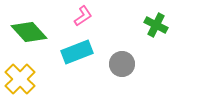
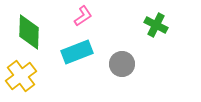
green diamond: rotated 45 degrees clockwise
yellow cross: moved 1 px right, 3 px up; rotated 8 degrees clockwise
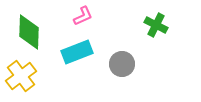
pink L-shape: rotated 10 degrees clockwise
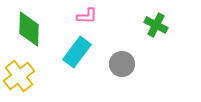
pink L-shape: moved 4 px right; rotated 25 degrees clockwise
green diamond: moved 3 px up
cyan rectangle: rotated 32 degrees counterclockwise
yellow cross: moved 2 px left
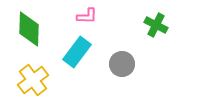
yellow cross: moved 14 px right, 4 px down
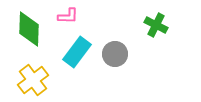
pink L-shape: moved 19 px left
gray circle: moved 7 px left, 10 px up
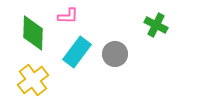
green diamond: moved 4 px right, 4 px down
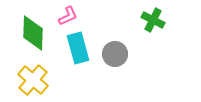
pink L-shape: rotated 25 degrees counterclockwise
green cross: moved 3 px left, 5 px up
cyan rectangle: moved 1 px right, 4 px up; rotated 52 degrees counterclockwise
yellow cross: rotated 12 degrees counterclockwise
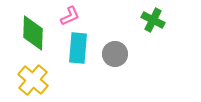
pink L-shape: moved 2 px right
cyan rectangle: rotated 20 degrees clockwise
